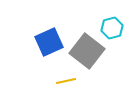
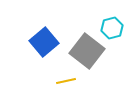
blue square: moved 5 px left; rotated 16 degrees counterclockwise
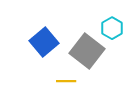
cyan hexagon: rotated 15 degrees counterclockwise
yellow line: rotated 12 degrees clockwise
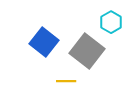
cyan hexagon: moved 1 px left, 6 px up
blue square: rotated 12 degrees counterclockwise
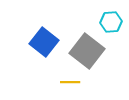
cyan hexagon: rotated 25 degrees clockwise
yellow line: moved 4 px right, 1 px down
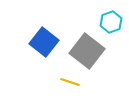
cyan hexagon: rotated 15 degrees counterclockwise
yellow line: rotated 18 degrees clockwise
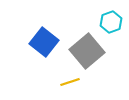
gray square: rotated 12 degrees clockwise
yellow line: rotated 36 degrees counterclockwise
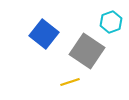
blue square: moved 8 px up
gray square: rotated 16 degrees counterclockwise
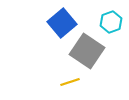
blue square: moved 18 px right, 11 px up; rotated 12 degrees clockwise
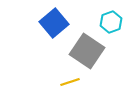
blue square: moved 8 px left
